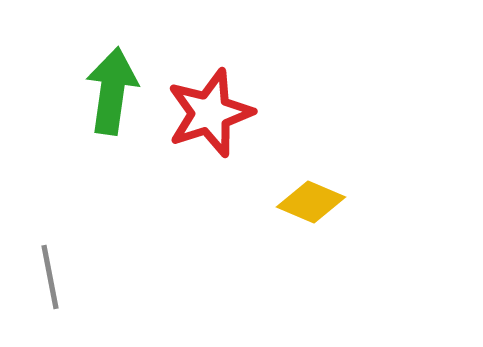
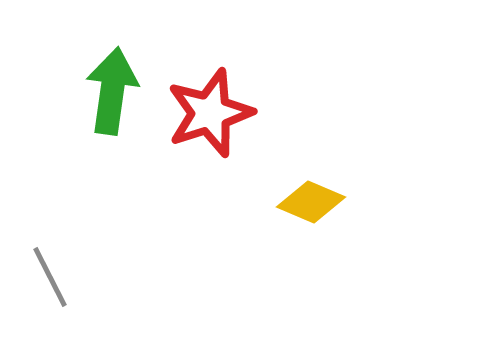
gray line: rotated 16 degrees counterclockwise
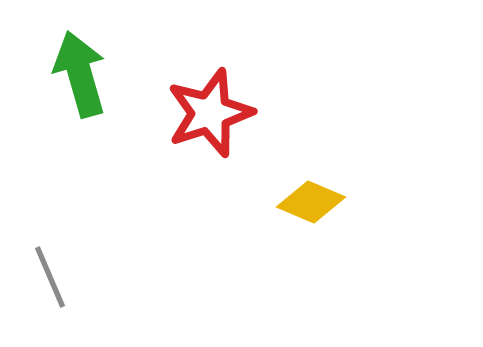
green arrow: moved 32 px left, 17 px up; rotated 24 degrees counterclockwise
gray line: rotated 4 degrees clockwise
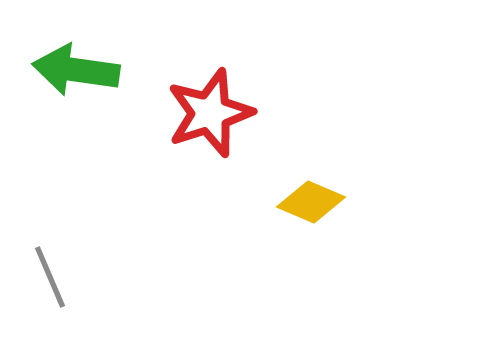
green arrow: moved 4 px left, 4 px up; rotated 66 degrees counterclockwise
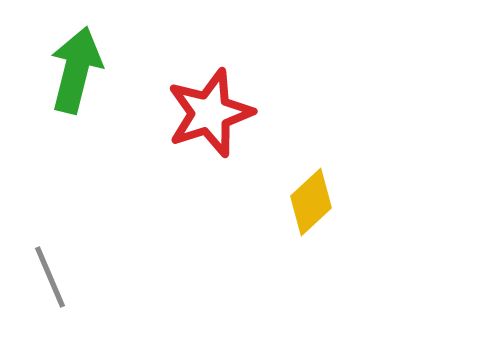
green arrow: rotated 96 degrees clockwise
yellow diamond: rotated 66 degrees counterclockwise
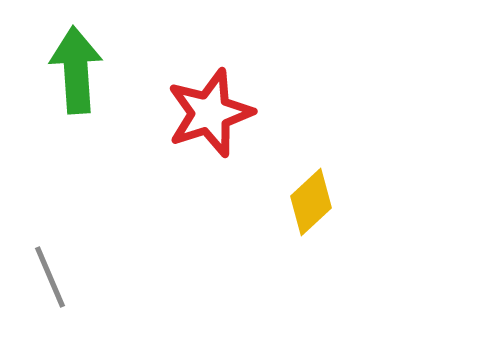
green arrow: rotated 18 degrees counterclockwise
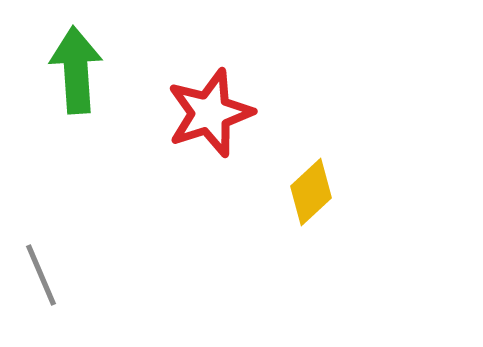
yellow diamond: moved 10 px up
gray line: moved 9 px left, 2 px up
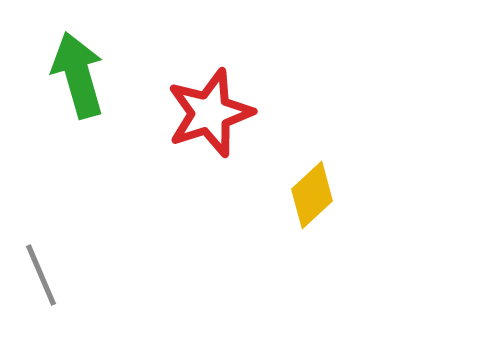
green arrow: moved 2 px right, 5 px down; rotated 12 degrees counterclockwise
yellow diamond: moved 1 px right, 3 px down
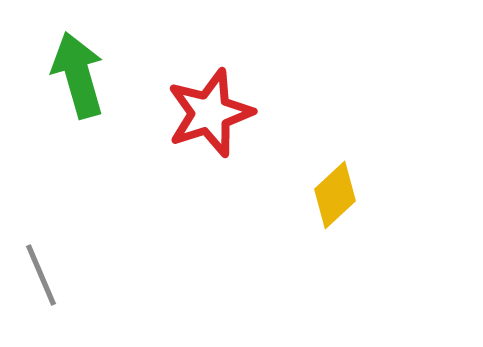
yellow diamond: moved 23 px right
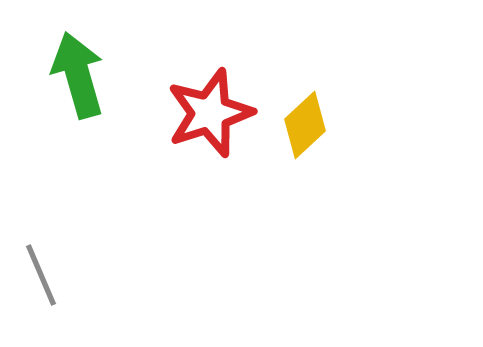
yellow diamond: moved 30 px left, 70 px up
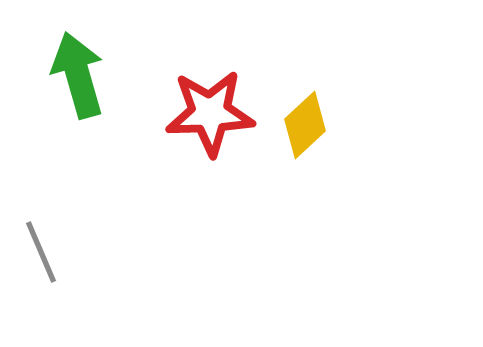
red star: rotated 16 degrees clockwise
gray line: moved 23 px up
